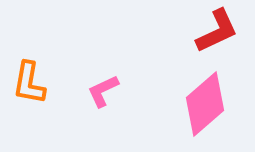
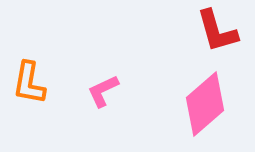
red L-shape: rotated 99 degrees clockwise
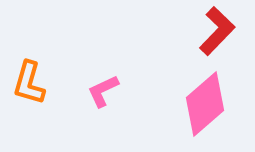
red L-shape: rotated 120 degrees counterclockwise
orange L-shape: rotated 6 degrees clockwise
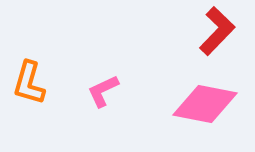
pink diamond: rotated 52 degrees clockwise
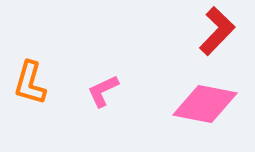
orange L-shape: moved 1 px right
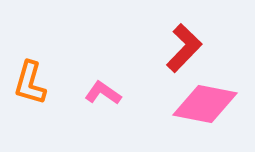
red L-shape: moved 33 px left, 17 px down
pink L-shape: moved 2 px down; rotated 60 degrees clockwise
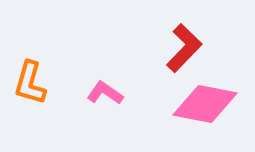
pink L-shape: moved 2 px right
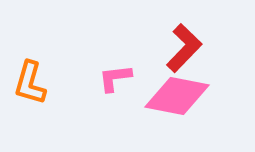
pink L-shape: moved 10 px right, 15 px up; rotated 42 degrees counterclockwise
pink diamond: moved 28 px left, 8 px up
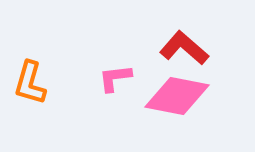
red L-shape: rotated 93 degrees counterclockwise
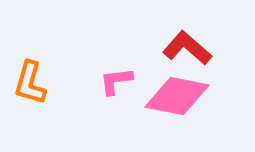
red L-shape: moved 3 px right
pink L-shape: moved 1 px right, 3 px down
